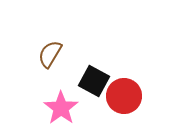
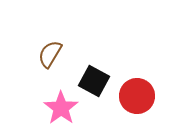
red circle: moved 13 px right
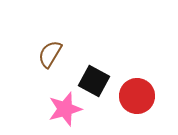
pink star: moved 4 px right, 1 px down; rotated 20 degrees clockwise
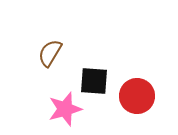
brown semicircle: moved 1 px up
black square: rotated 24 degrees counterclockwise
